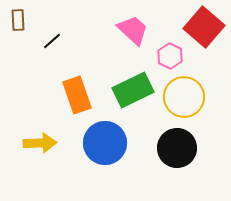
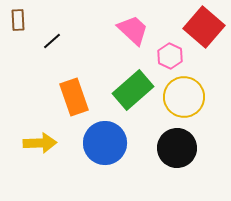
green rectangle: rotated 15 degrees counterclockwise
orange rectangle: moved 3 px left, 2 px down
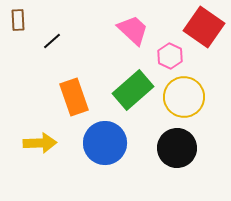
red square: rotated 6 degrees counterclockwise
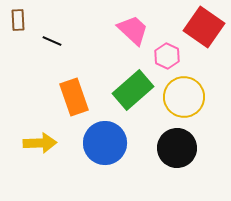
black line: rotated 66 degrees clockwise
pink hexagon: moved 3 px left
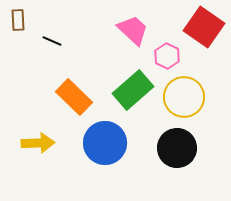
orange rectangle: rotated 27 degrees counterclockwise
yellow arrow: moved 2 px left
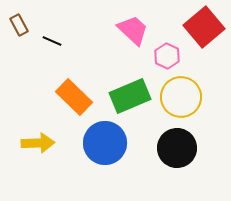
brown rectangle: moved 1 px right, 5 px down; rotated 25 degrees counterclockwise
red square: rotated 15 degrees clockwise
green rectangle: moved 3 px left, 6 px down; rotated 18 degrees clockwise
yellow circle: moved 3 px left
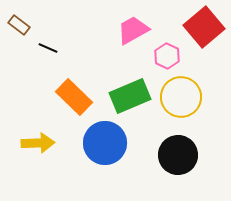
brown rectangle: rotated 25 degrees counterclockwise
pink trapezoid: rotated 72 degrees counterclockwise
black line: moved 4 px left, 7 px down
black circle: moved 1 px right, 7 px down
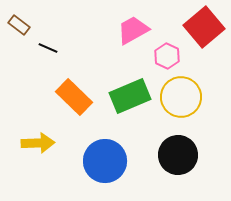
blue circle: moved 18 px down
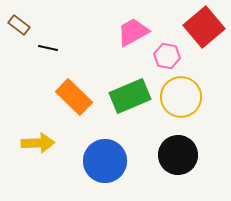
pink trapezoid: moved 2 px down
black line: rotated 12 degrees counterclockwise
pink hexagon: rotated 15 degrees counterclockwise
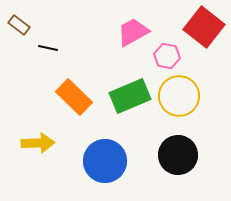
red square: rotated 12 degrees counterclockwise
yellow circle: moved 2 px left, 1 px up
